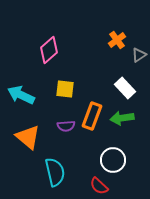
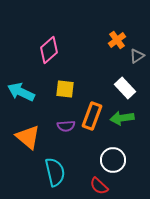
gray triangle: moved 2 px left, 1 px down
cyan arrow: moved 3 px up
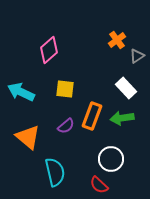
white rectangle: moved 1 px right
purple semicircle: rotated 36 degrees counterclockwise
white circle: moved 2 px left, 1 px up
red semicircle: moved 1 px up
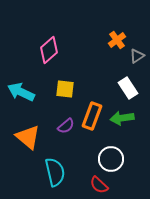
white rectangle: moved 2 px right; rotated 10 degrees clockwise
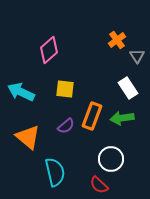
gray triangle: rotated 28 degrees counterclockwise
